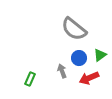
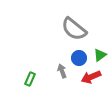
red arrow: moved 2 px right, 1 px up
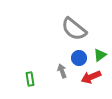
green rectangle: rotated 32 degrees counterclockwise
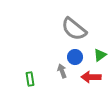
blue circle: moved 4 px left, 1 px up
red arrow: rotated 24 degrees clockwise
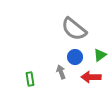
gray arrow: moved 1 px left, 1 px down
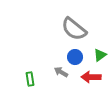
gray arrow: rotated 40 degrees counterclockwise
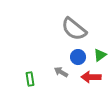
blue circle: moved 3 px right
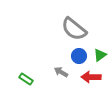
blue circle: moved 1 px right, 1 px up
green rectangle: moved 4 px left; rotated 48 degrees counterclockwise
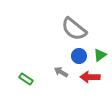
red arrow: moved 1 px left
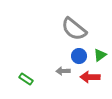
gray arrow: moved 2 px right, 1 px up; rotated 32 degrees counterclockwise
